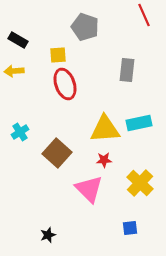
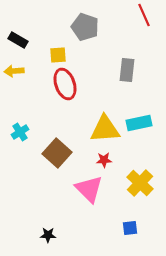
black star: rotated 21 degrees clockwise
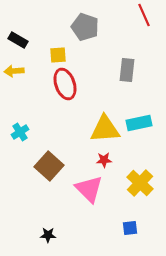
brown square: moved 8 px left, 13 px down
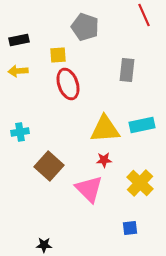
black rectangle: moved 1 px right; rotated 42 degrees counterclockwise
yellow arrow: moved 4 px right
red ellipse: moved 3 px right
cyan rectangle: moved 3 px right, 2 px down
cyan cross: rotated 24 degrees clockwise
black star: moved 4 px left, 10 px down
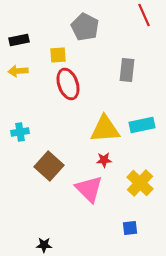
gray pentagon: rotated 8 degrees clockwise
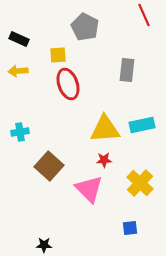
black rectangle: moved 1 px up; rotated 36 degrees clockwise
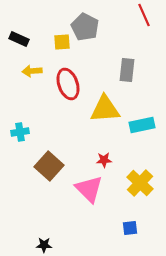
yellow square: moved 4 px right, 13 px up
yellow arrow: moved 14 px right
yellow triangle: moved 20 px up
